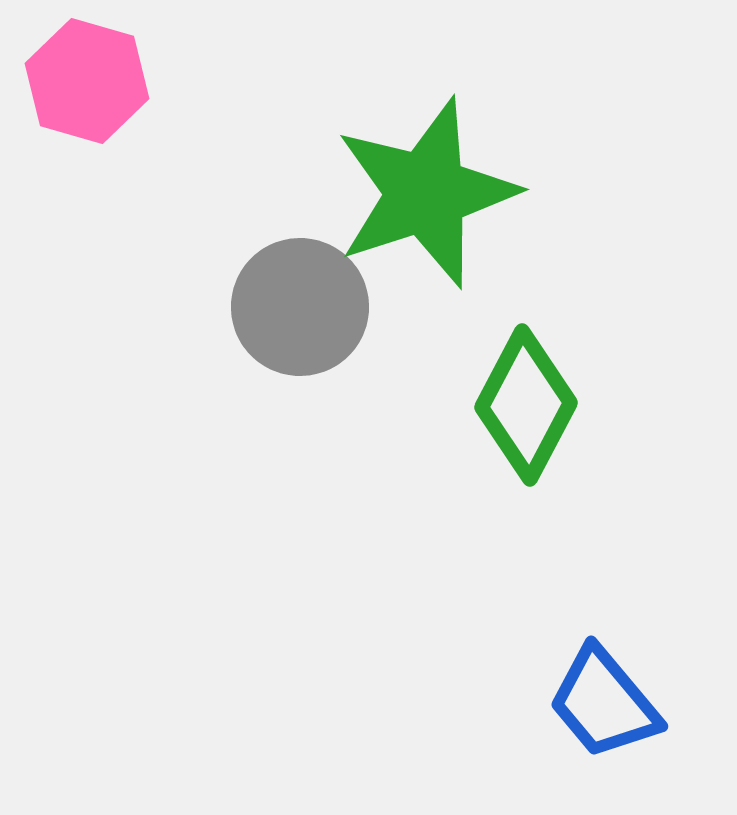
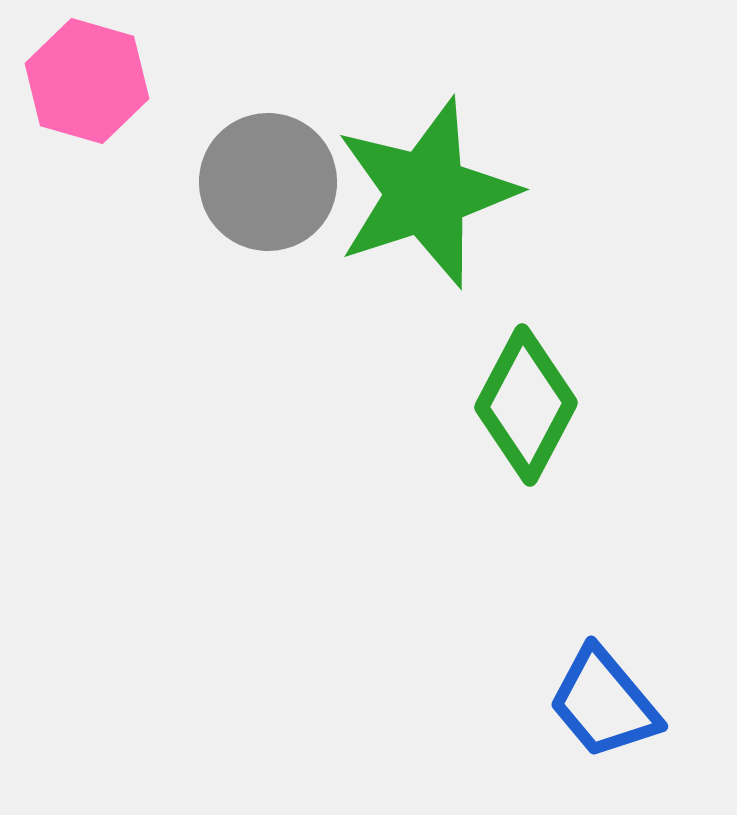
gray circle: moved 32 px left, 125 px up
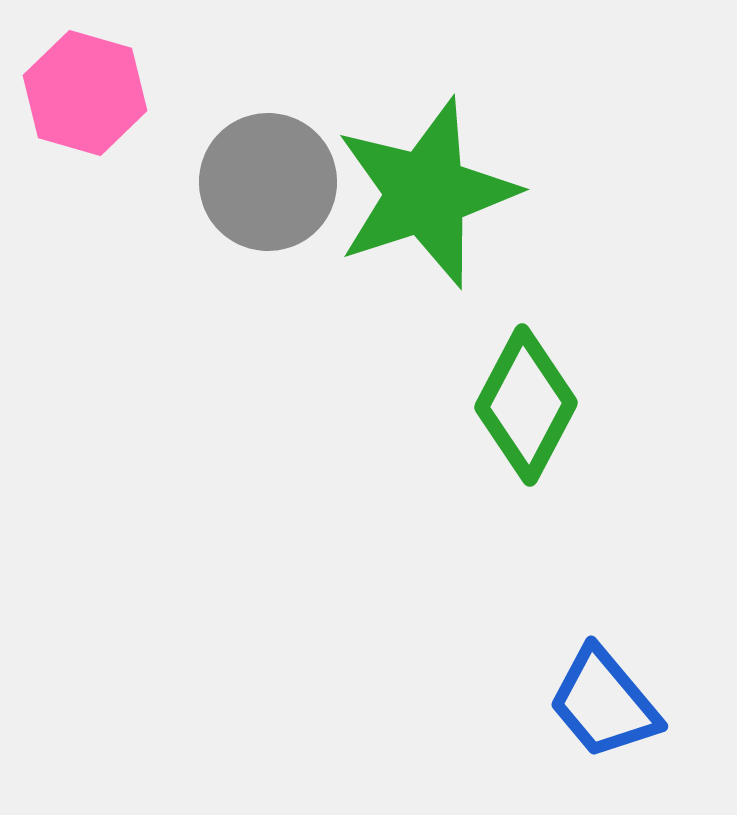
pink hexagon: moved 2 px left, 12 px down
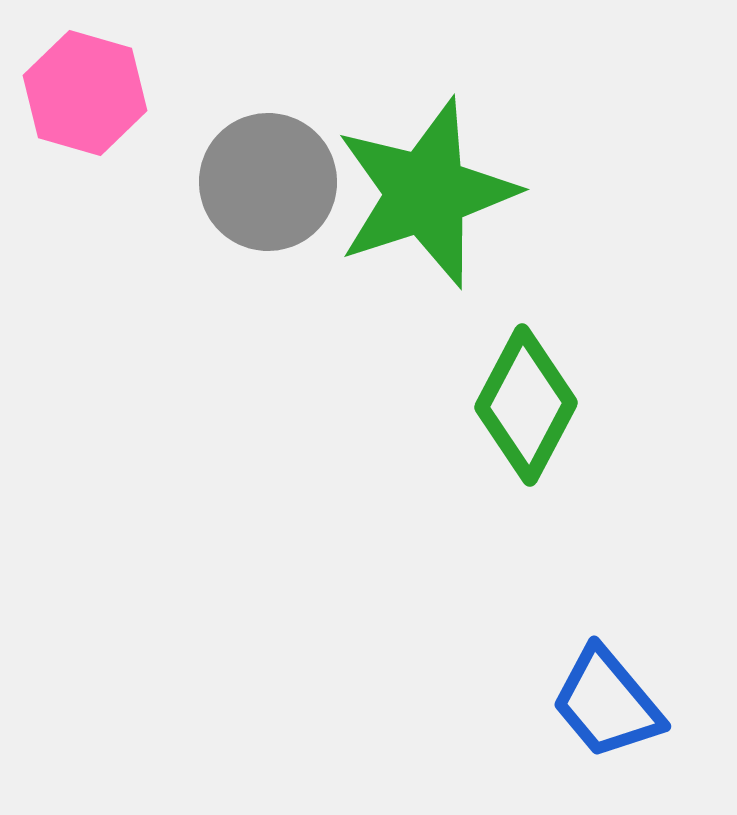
blue trapezoid: moved 3 px right
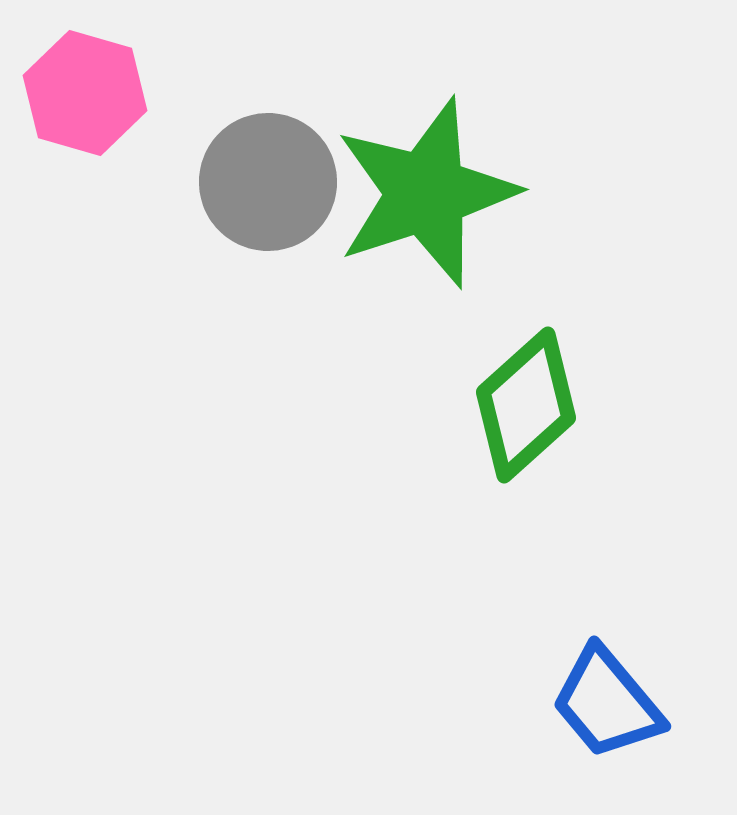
green diamond: rotated 20 degrees clockwise
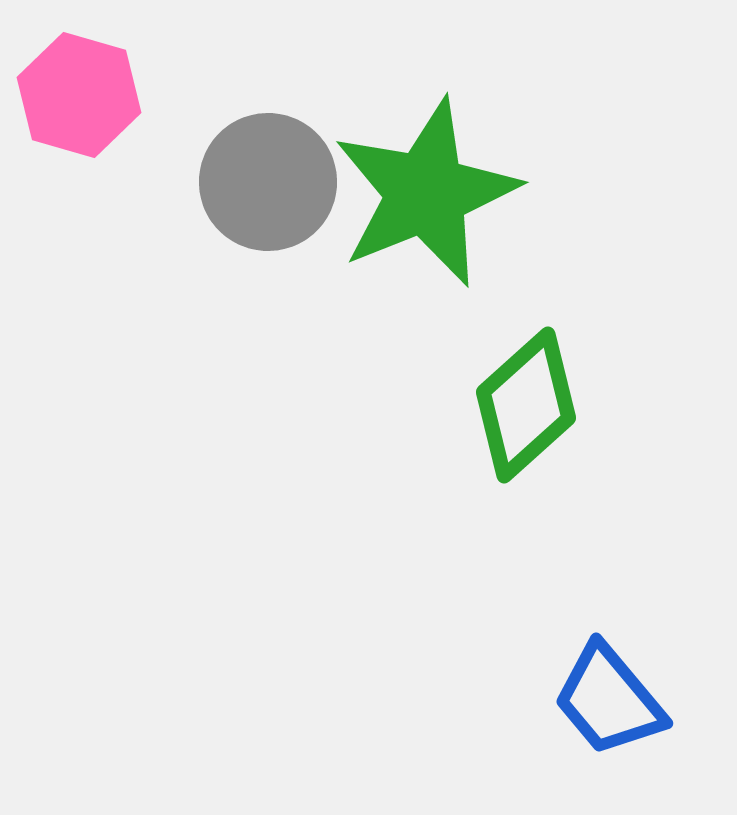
pink hexagon: moved 6 px left, 2 px down
green star: rotated 4 degrees counterclockwise
blue trapezoid: moved 2 px right, 3 px up
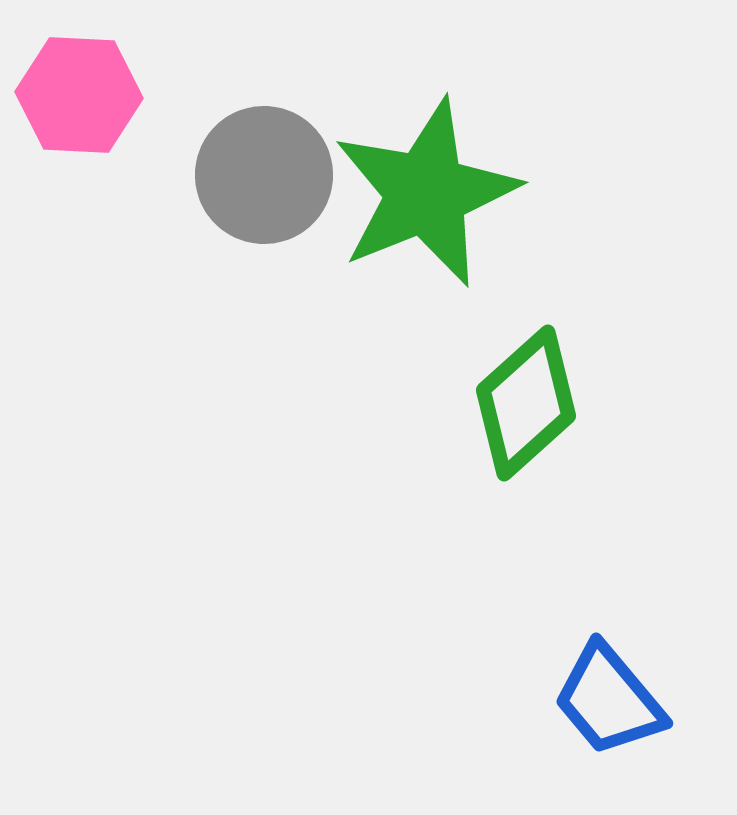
pink hexagon: rotated 13 degrees counterclockwise
gray circle: moved 4 px left, 7 px up
green diamond: moved 2 px up
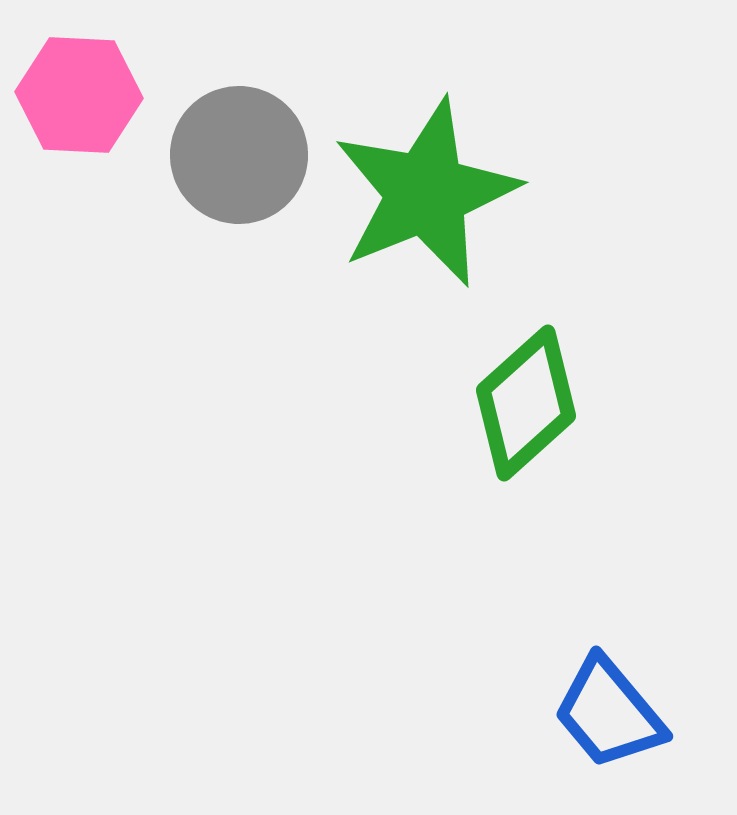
gray circle: moved 25 px left, 20 px up
blue trapezoid: moved 13 px down
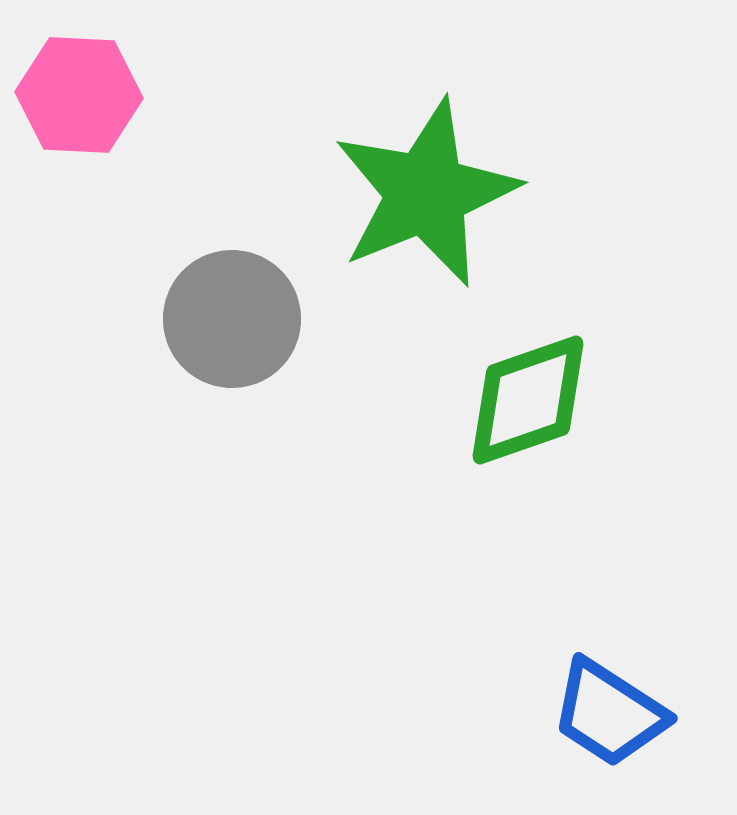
gray circle: moved 7 px left, 164 px down
green diamond: moved 2 px right, 3 px up; rotated 23 degrees clockwise
blue trapezoid: rotated 17 degrees counterclockwise
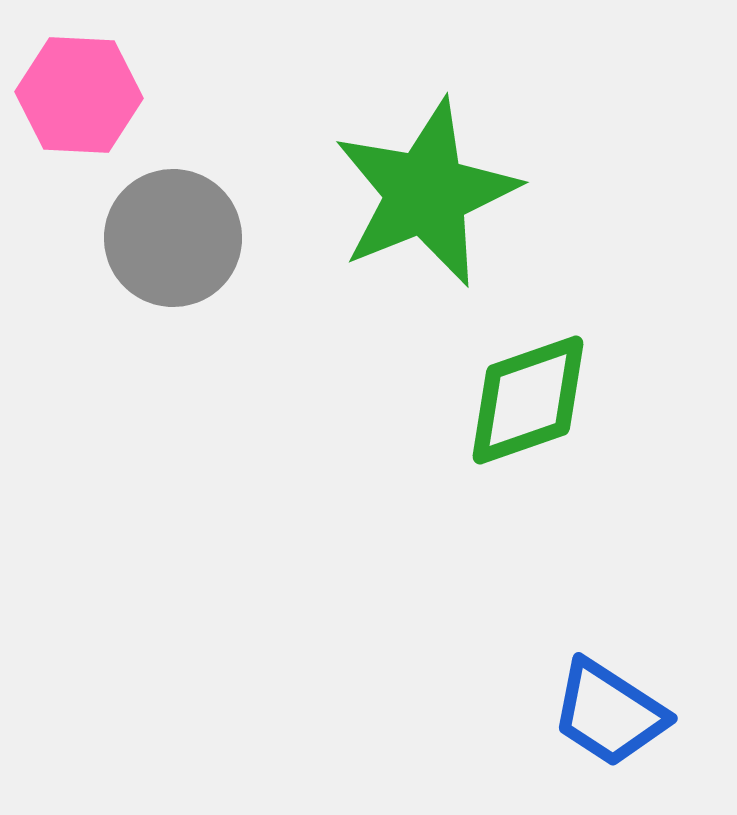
gray circle: moved 59 px left, 81 px up
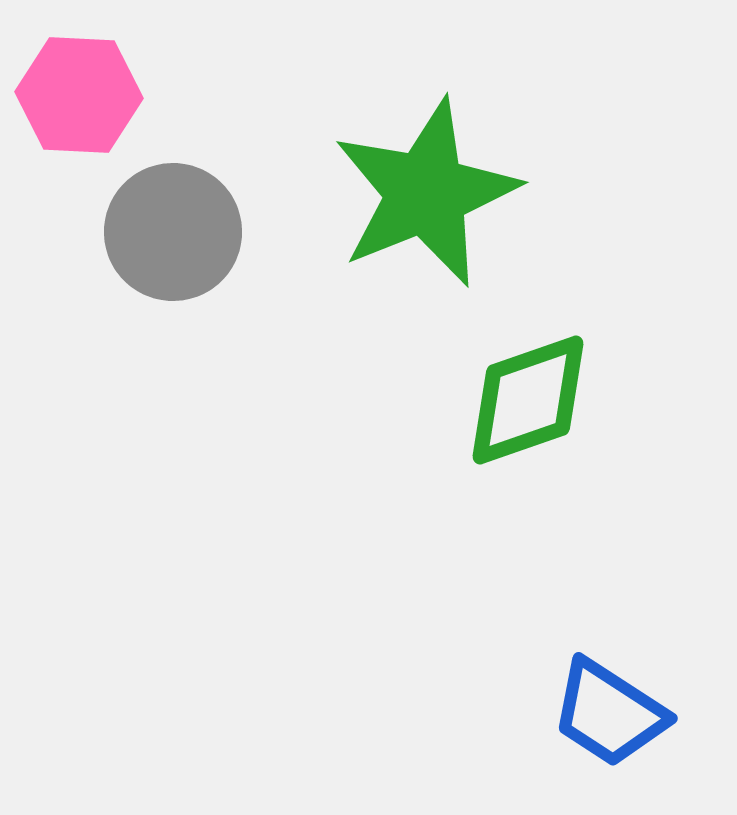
gray circle: moved 6 px up
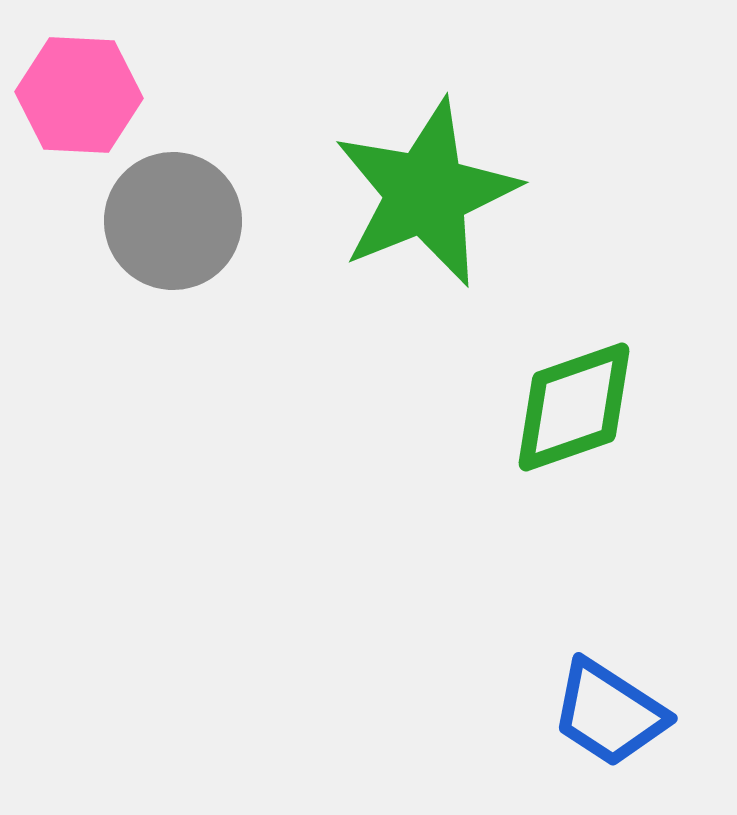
gray circle: moved 11 px up
green diamond: moved 46 px right, 7 px down
